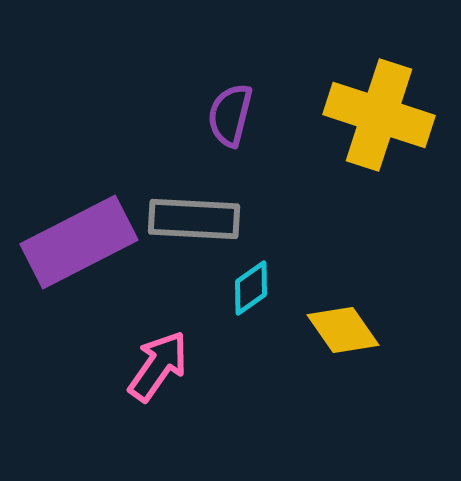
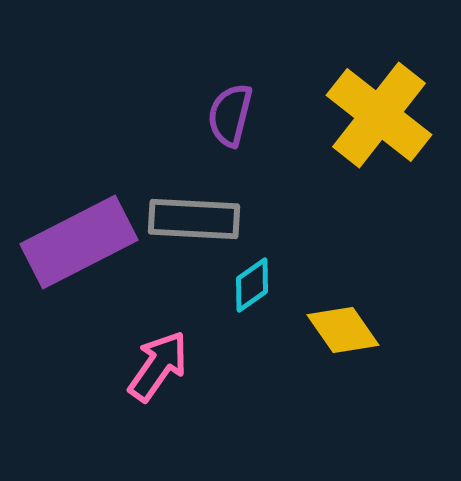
yellow cross: rotated 20 degrees clockwise
cyan diamond: moved 1 px right, 3 px up
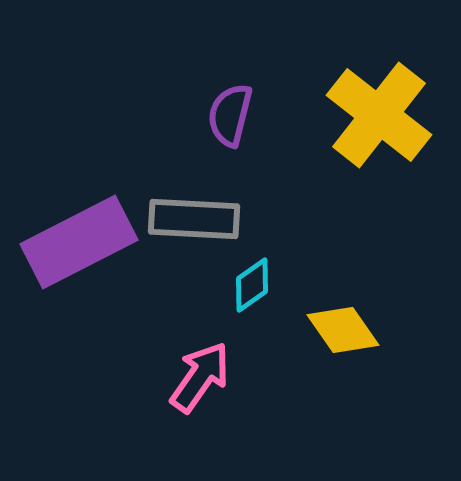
pink arrow: moved 42 px right, 11 px down
